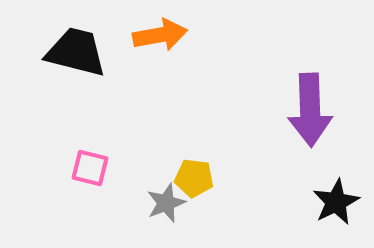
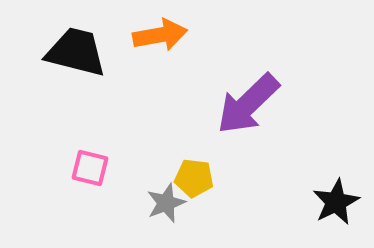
purple arrow: moved 62 px left, 6 px up; rotated 48 degrees clockwise
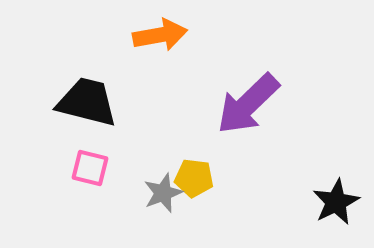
black trapezoid: moved 11 px right, 50 px down
gray star: moved 3 px left, 10 px up
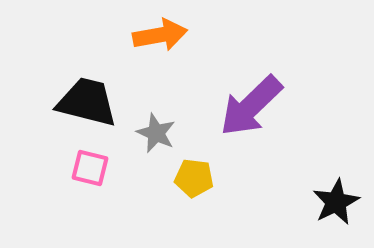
purple arrow: moved 3 px right, 2 px down
gray star: moved 7 px left, 60 px up; rotated 27 degrees counterclockwise
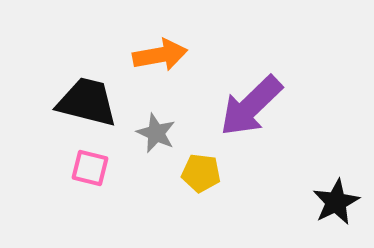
orange arrow: moved 20 px down
yellow pentagon: moved 7 px right, 5 px up
